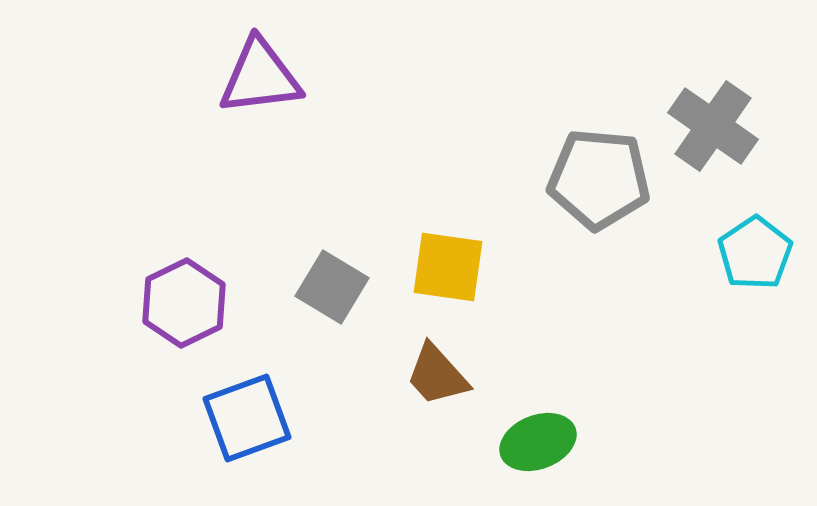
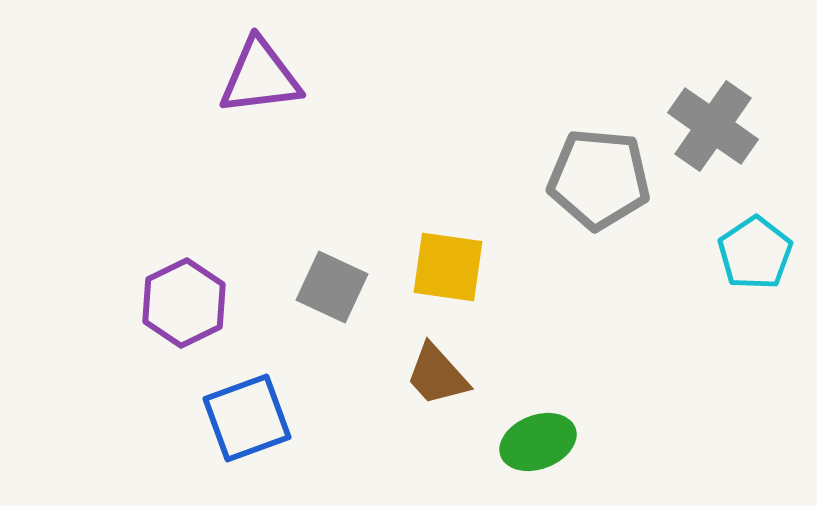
gray square: rotated 6 degrees counterclockwise
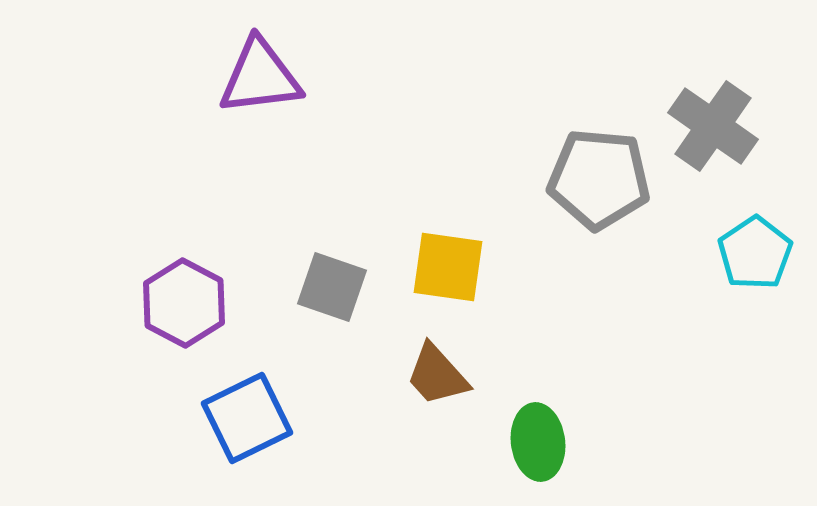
gray square: rotated 6 degrees counterclockwise
purple hexagon: rotated 6 degrees counterclockwise
blue square: rotated 6 degrees counterclockwise
green ellipse: rotated 76 degrees counterclockwise
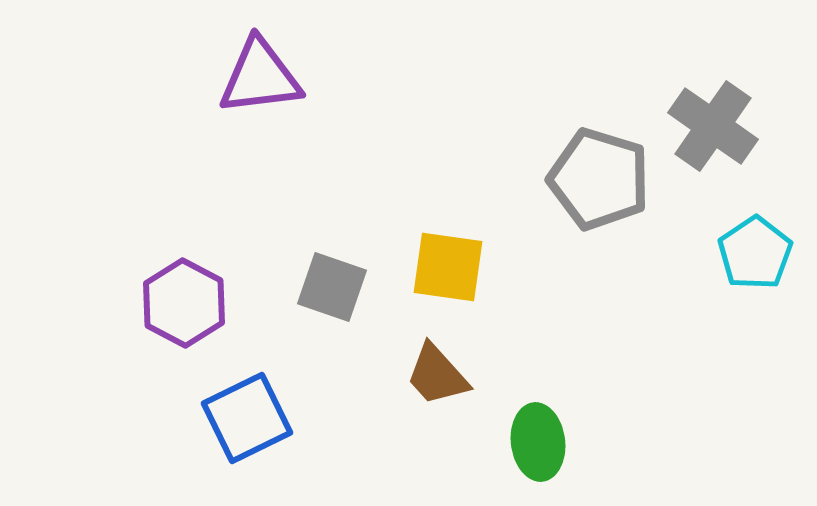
gray pentagon: rotated 12 degrees clockwise
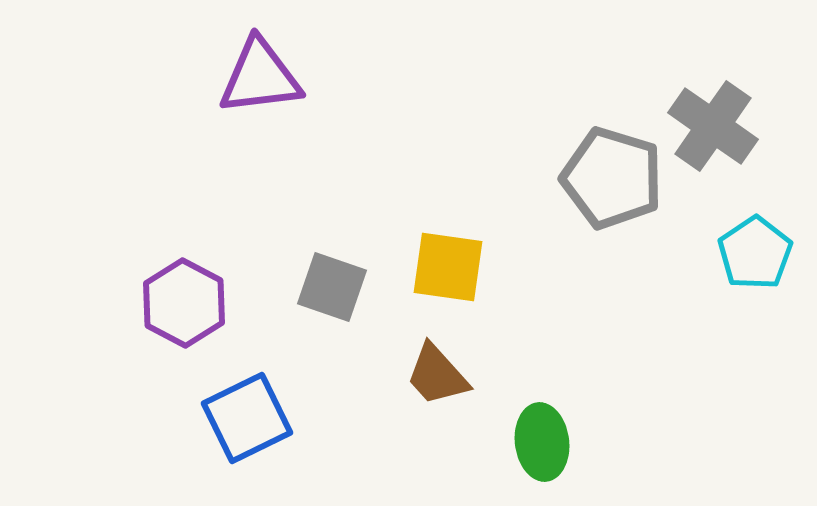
gray pentagon: moved 13 px right, 1 px up
green ellipse: moved 4 px right
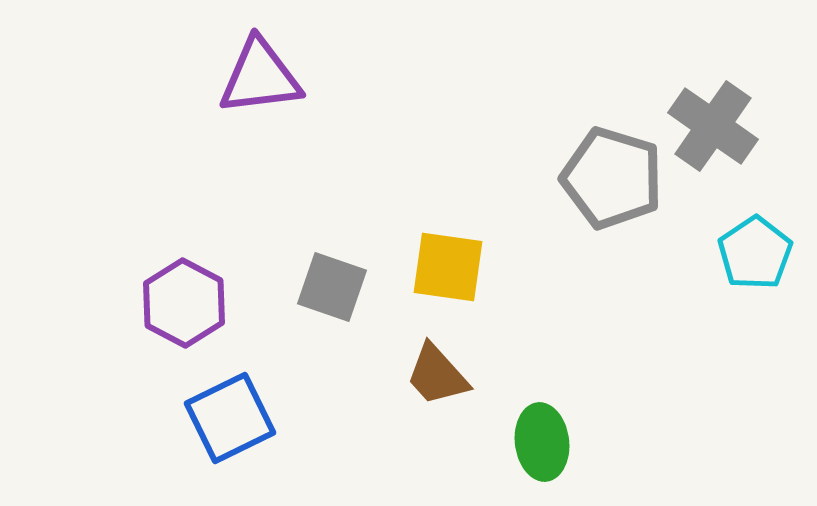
blue square: moved 17 px left
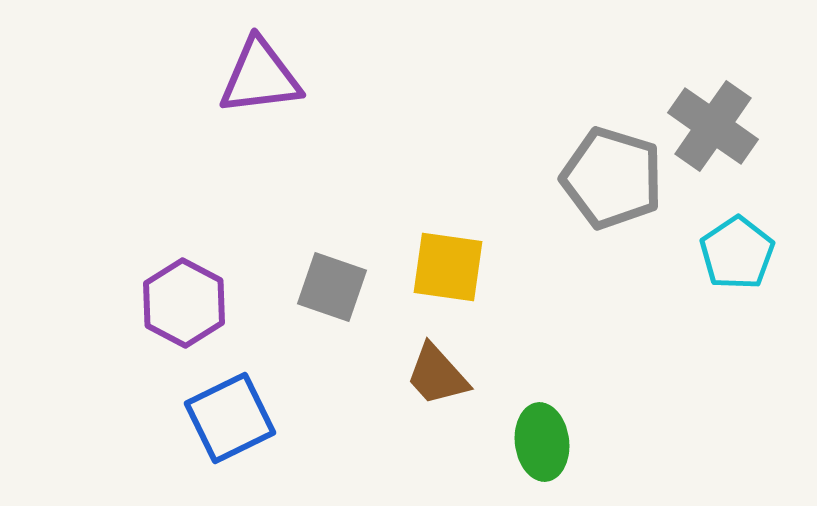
cyan pentagon: moved 18 px left
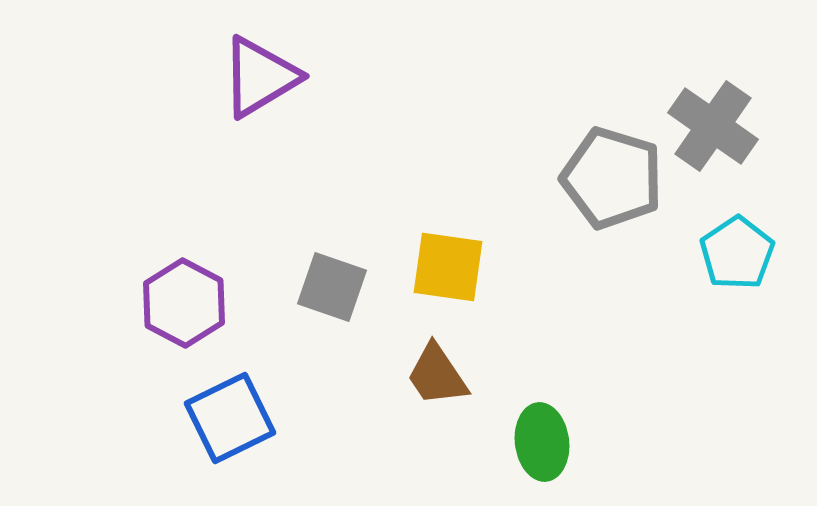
purple triangle: rotated 24 degrees counterclockwise
brown trapezoid: rotated 8 degrees clockwise
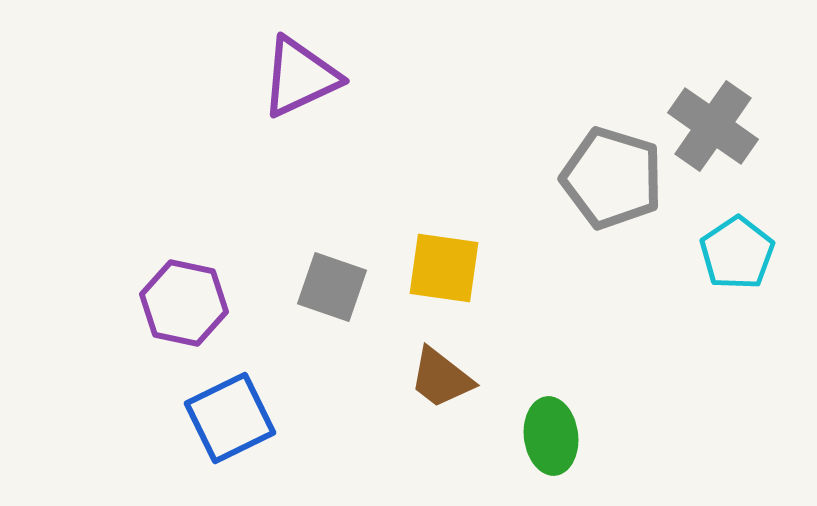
purple triangle: moved 40 px right; rotated 6 degrees clockwise
yellow square: moved 4 px left, 1 px down
purple hexagon: rotated 16 degrees counterclockwise
brown trapezoid: moved 4 px right, 3 px down; rotated 18 degrees counterclockwise
green ellipse: moved 9 px right, 6 px up
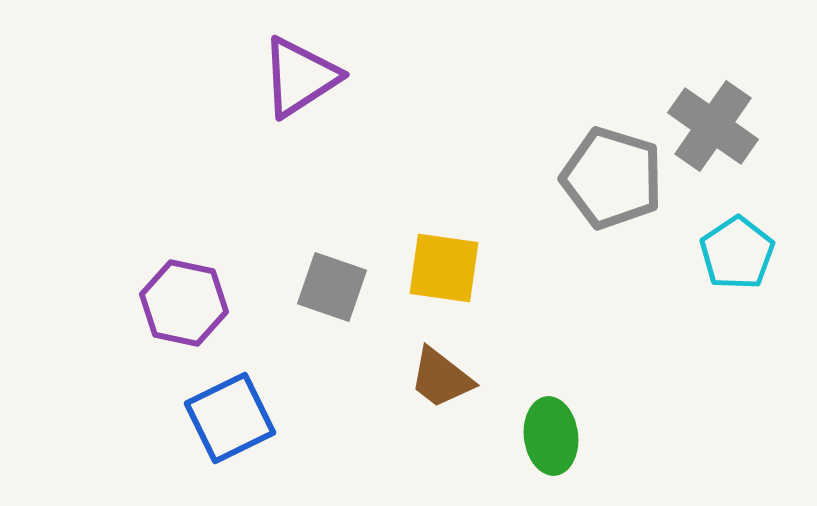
purple triangle: rotated 8 degrees counterclockwise
